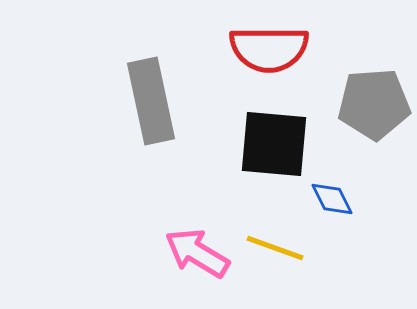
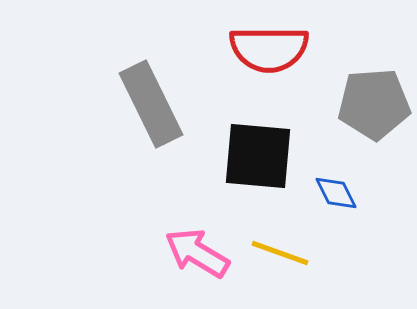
gray rectangle: moved 3 px down; rotated 14 degrees counterclockwise
black square: moved 16 px left, 12 px down
blue diamond: moved 4 px right, 6 px up
yellow line: moved 5 px right, 5 px down
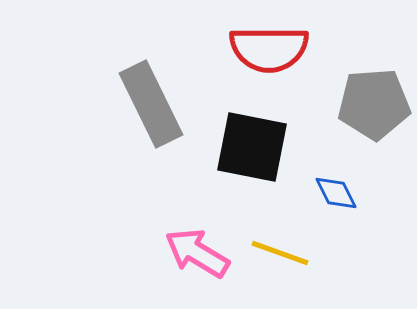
black square: moved 6 px left, 9 px up; rotated 6 degrees clockwise
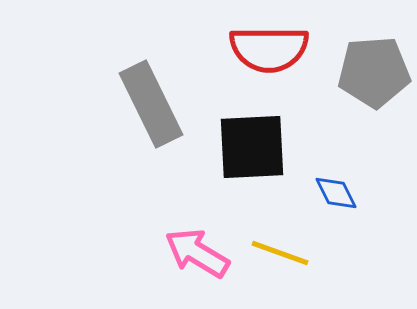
gray pentagon: moved 32 px up
black square: rotated 14 degrees counterclockwise
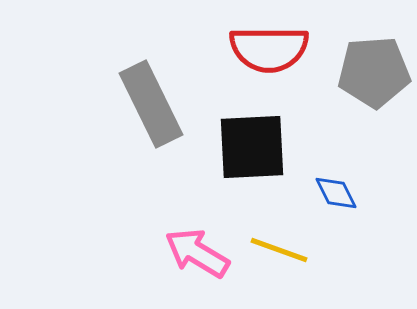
yellow line: moved 1 px left, 3 px up
